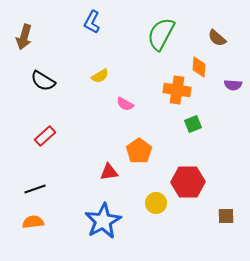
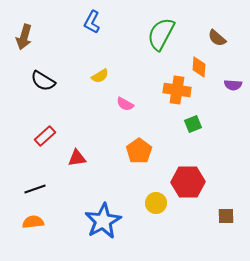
red triangle: moved 32 px left, 14 px up
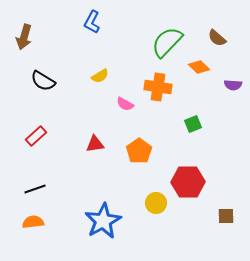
green semicircle: moved 6 px right, 8 px down; rotated 16 degrees clockwise
orange diamond: rotated 50 degrees counterclockwise
orange cross: moved 19 px left, 3 px up
red rectangle: moved 9 px left
red triangle: moved 18 px right, 14 px up
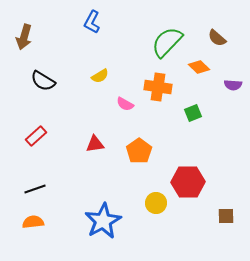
green square: moved 11 px up
